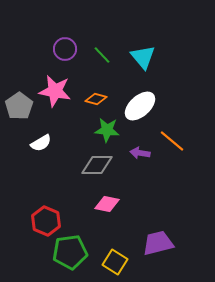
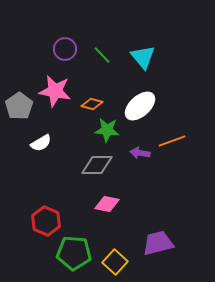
orange diamond: moved 4 px left, 5 px down
orange line: rotated 60 degrees counterclockwise
green pentagon: moved 4 px right, 1 px down; rotated 12 degrees clockwise
yellow square: rotated 10 degrees clockwise
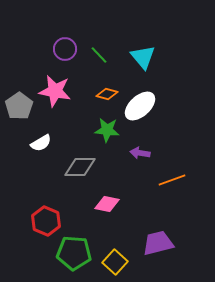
green line: moved 3 px left
orange diamond: moved 15 px right, 10 px up
orange line: moved 39 px down
gray diamond: moved 17 px left, 2 px down
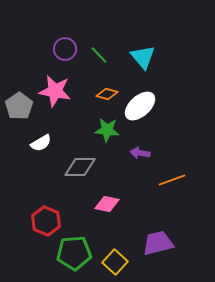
green pentagon: rotated 8 degrees counterclockwise
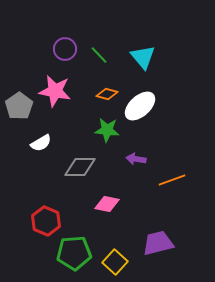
purple arrow: moved 4 px left, 6 px down
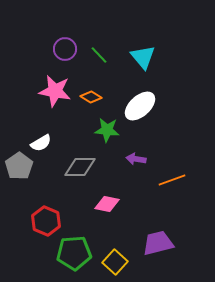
orange diamond: moved 16 px left, 3 px down; rotated 15 degrees clockwise
gray pentagon: moved 60 px down
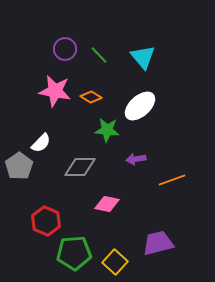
white semicircle: rotated 15 degrees counterclockwise
purple arrow: rotated 18 degrees counterclockwise
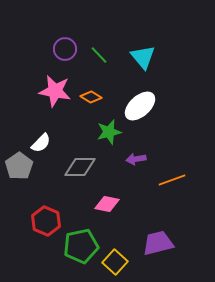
green star: moved 2 px right, 2 px down; rotated 20 degrees counterclockwise
green pentagon: moved 7 px right, 7 px up; rotated 8 degrees counterclockwise
